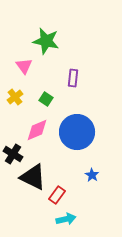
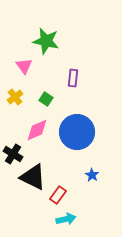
red rectangle: moved 1 px right
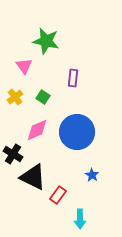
green square: moved 3 px left, 2 px up
cyan arrow: moved 14 px right; rotated 102 degrees clockwise
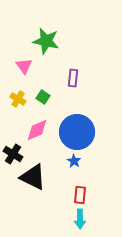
yellow cross: moved 3 px right, 2 px down; rotated 21 degrees counterclockwise
blue star: moved 18 px left, 14 px up
red rectangle: moved 22 px right; rotated 30 degrees counterclockwise
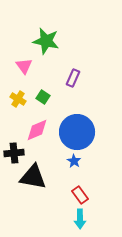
purple rectangle: rotated 18 degrees clockwise
black cross: moved 1 px right, 1 px up; rotated 36 degrees counterclockwise
black triangle: rotated 16 degrees counterclockwise
red rectangle: rotated 42 degrees counterclockwise
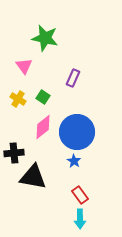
green star: moved 1 px left, 3 px up
pink diamond: moved 6 px right, 3 px up; rotated 15 degrees counterclockwise
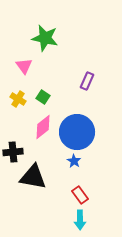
purple rectangle: moved 14 px right, 3 px down
black cross: moved 1 px left, 1 px up
cyan arrow: moved 1 px down
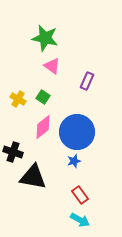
pink triangle: moved 28 px right; rotated 18 degrees counterclockwise
black cross: rotated 24 degrees clockwise
blue star: rotated 24 degrees clockwise
cyan arrow: rotated 60 degrees counterclockwise
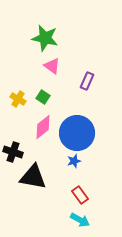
blue circle: moved 1 px down
